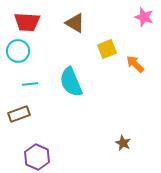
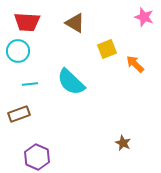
cyan semicircle: rotated 24 degrees counterclockwise
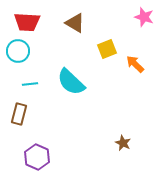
brown rectangle: rotated 55 degrees counterclockwise
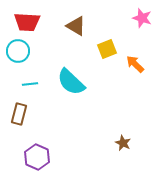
pink star: moved 2 px left, 1 px down
brown triangle: moved 1 px right, 3 px down
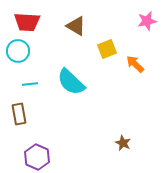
pink star: moved 5 px right, 3 px down; rotated 30 degrees counterclockwise
brown rectangle: rotated 25 degrees counterclockwise
